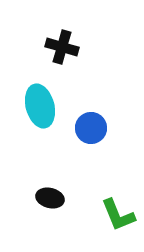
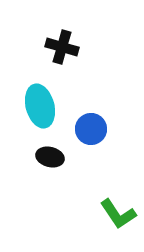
blue circle: moved 1 px down
black ellipse: moved 41 px up
green L-shape: moved 1 px up; rotated 12 degrees counterclockwise
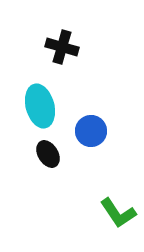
blue circle: moved 2 px down
black ellipse: moved 2 px left, 3 px up; rotated 44 degrees clockwise
green L-shape: moved 1 px up
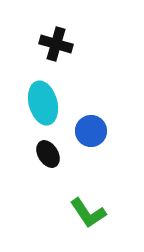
black cross: moved 6 px left, 3 px up
cyan ellipse: moved 3 px right, 3 px up
green L-shape: moved 30 px left
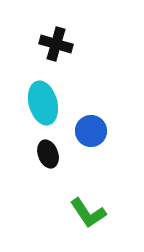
black ellipse: rotated 12 degrees clockwise
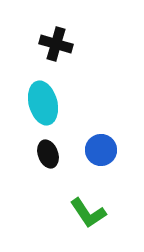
blue circle: moved 10 px right, 19 px down
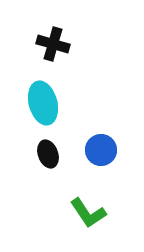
black cross: moved 3 px left
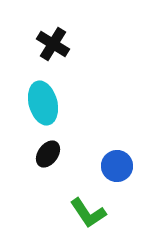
black cross: rotated 16 degrees clockwise
blue circle: moved 16 px right, 16 px down
black ellipse: rotated 56 degrees clockwise
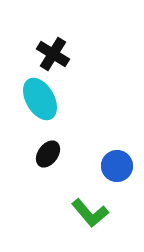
black cross: moved 10 px down
cyan ellipse: moved 3 px left, 4 px up; rotated 15 degrees counterclockwise
green L-shape: moved 2 px right; rotated 6 degrees counterclockwise
